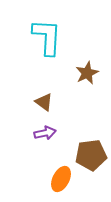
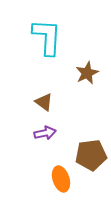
orange ellipse: rotated 45 degrees counterclockwise
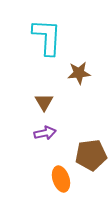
brown star: moved 8 px left; rotated 20 degrees clockwise
brown triangle: rotated 24 degrees clockwise
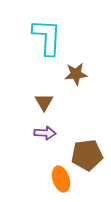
brown star: moved 3 px left, 1 px down
purple arrow: rotated 15 degrees clockwise
brown pentagon: moved 4 px left
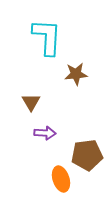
brown triangle: moved 13 px left
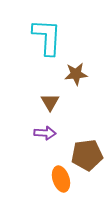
brown triangle: moved 19 px right
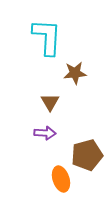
brown star: moved 1 px left, 1 px up
brown pentagon: rotated 8 degrees counterclockwise
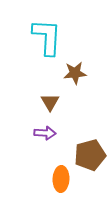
brown pentagon: moved 3 px right
orange ellipse: rotated 20 degrees clockwise
